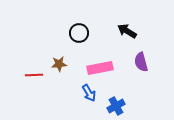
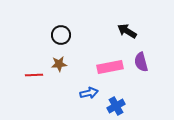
black circle: moved 18 px left, 2 px down
pink rectangle: moved 10 px right, 1 px up
blue arrow: rotated 72 degrees counterclockwise
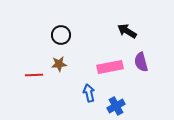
blue arrow: rotated 90 degrees counterclockwise
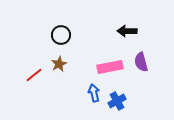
black arrow: rotated 30 degrees counterclockwise
brown star: rotated 21 degrees counterclockwise
red line: rotated 36 degrees counterclockwise
blue arrow: moved 5 px right
blue cross: moved 1 px right, 5 px up
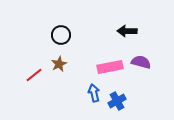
purple semicircle: rotated 120 degrees clockwise
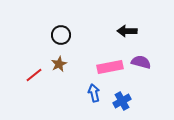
blue cross: moved 5 px right
